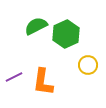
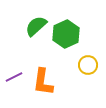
green semicircle: rotated 15 degrees counterclockwise
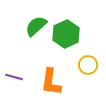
purple line: rotated 42 degrees clockwise
orange L-shape: moved 8 px right
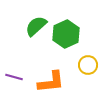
orange L-shape: rotated 104 degrees counterclockwise
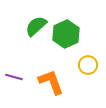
orange L-shape: rotated 104 degrees counterclockwise
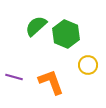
green hexagon: rotated 12 degrees counterclockwise
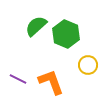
purple line: moved 4 px right, 2 px down; rotated 12 degrees clockwise
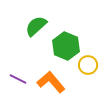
green hexagon: moved 12 px down
orange L-shape: rotated 20 degrees counterclockwise
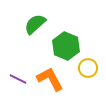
green semicircle: moved 1 px left, 2 px up
yellow circle: moved 3 px down
orange L-shape: moved 1 px left, 3 px up; rotated 12 degrees clockwise
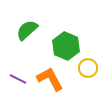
green semicircle: moved 8 px left, 6 px down
